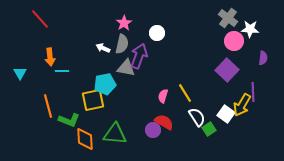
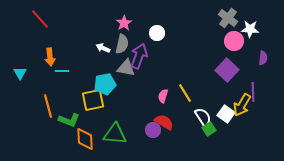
white semicircle: moved 6 px right
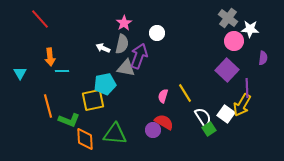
purple line: moved 6 px left, 4 px up
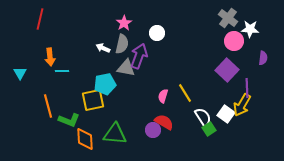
red line: rotated 55 degrees clockwise
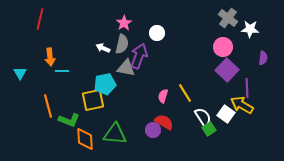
pink circle: moved 11 px left, 6 px down
yellow arrow: rotated 90 degrees clockwise
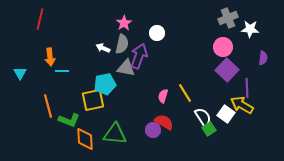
gray cross: rotated 30 degrees clockwise
